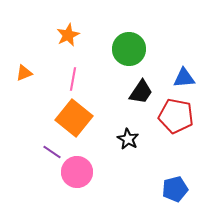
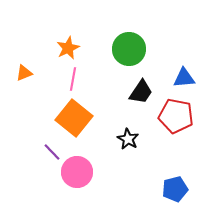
orange star: moved 13 px down
purple line: rotated 12 degrees clockwise
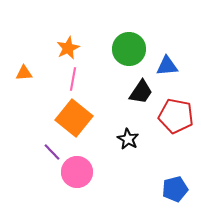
orange triangle: rotated 18 degrees clockwise
blue triangle: moved 17 px left, 12 px up
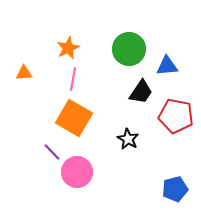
orange square: rotated 9 degrees counterclockwise
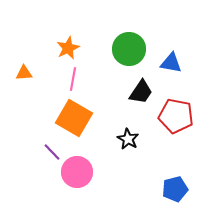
blue triangle: moved 4 px right, 3 px up; rotated 15 degrees clockwise
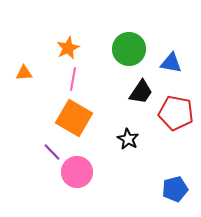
red pentagon: moved 3 px up
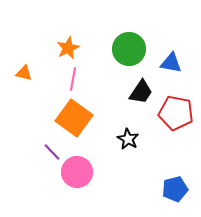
orange triangle: rotated 18 degrees clockwise
orange square: rotated 6 degrees clockwise
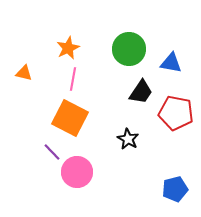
orange square: moved 4 px left; rotated 9 degrees counterclockwise
